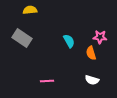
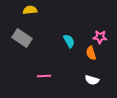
pink line: moved 3 px left, 5 px up
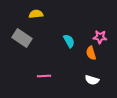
yellow semicircle: moved 6 px right, 4 px down
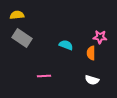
yellow semicircle: moved 19 px left, 1 px down
cyan semicircle: moved 3 px left, 4 px down; rotated 40 degrees counterclockwise
orange semicircle: rotated 16 degrees clockwise
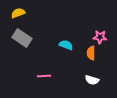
yellow semicircle: moved 1 px right, 2 px up; rotated 16 degrees counterclockwise
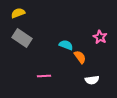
pink star: rotated 24 degrees clockwise
orange semicircle: moved 11 px left, 4 px down; rotated 144 degrees clockwise
white semicircle: rotated 24 degrees counterclockwise
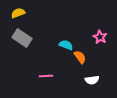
pink line: moved 2 px right
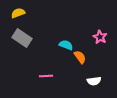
white semicircle: moved 2 px right, 1 px down
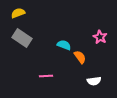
cyan semicircle: moved 2 px left
